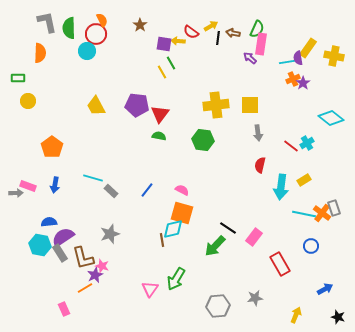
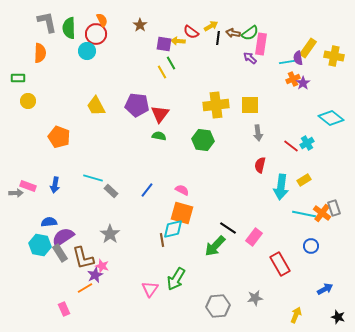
green semicircle at (257, 29): moved 7 px left, 4 px down; rotated 30 degrees clockwise
orange pentagon at (52, 147): moved 7 px right, 10 px up; rotated 15 degrees counterclockwise
gray star at (110, 234): rotated 18 degrees counterclockwise
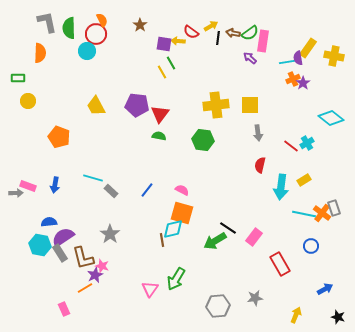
pink rectangle at (261, 44): moved 2 px right, 3 px up
green arrow at (215, 246): moved 5 px up; rotated 15 degrees clockwise
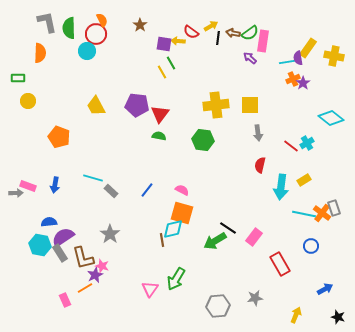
pink rectangle at (64, 309): moved 1 px right, 9 px up
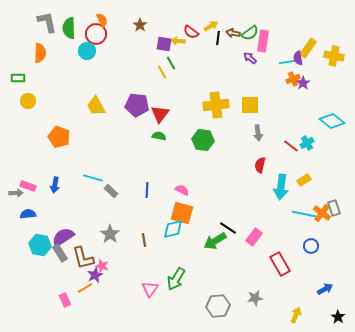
cyan diamond at (331, 118): moved 1 px right, 3 px down
blue line at (147, 190): rotated 35 degrees counterclockwise
blue semicircle at (49, 222): moved 21 px left, 8 px up
brown line at (162, 240): moved 18 px left
black star at (338, 317): rotated 16 degrees clockwise
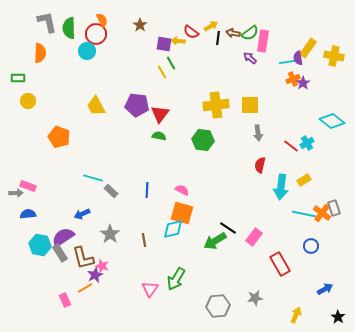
blue arrow at (55, 185): moved 27 px right, 29 px down; rotated 56 degrees clockwise
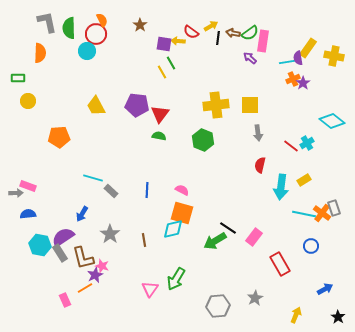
orange pentagon at (59, 137): rotated 25 degrees counterclockwise
green hexagon at (203, 140): rotated 15 degrees clockwise
blue arrow at (82, 214): rotated 35 degrees counterclockwise
gray star at (255, 298): rotated 21 degrees counterclockwise
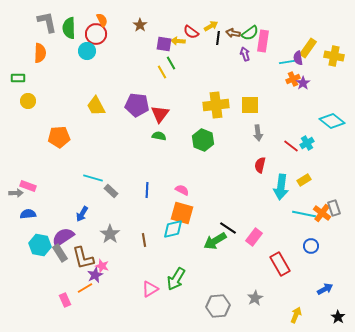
purple arrow at (250, 58): moved 5 px left, 4 px up; rotated 32 degrees clockwise
pink triangle at (150, 289): rotated 24 degrees clockwise
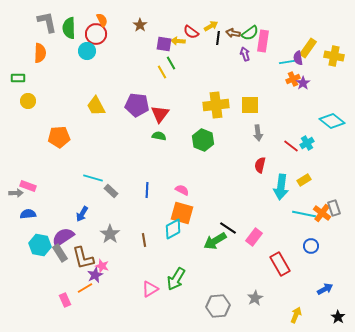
cyan diamond at (173, 229): rotated 15 degrees counterclockwise
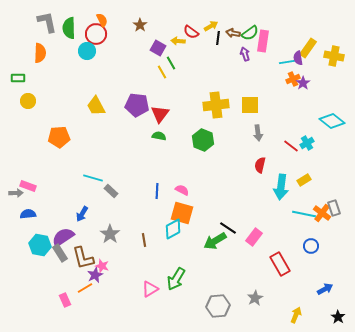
purple square at (164, 44): moved 6 px left, 4 px down; rotated 21 degrees clockwise
blue line at (147, 190): moved 10 px right, 1 px down
